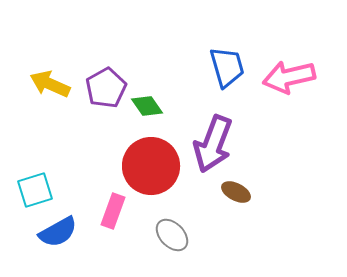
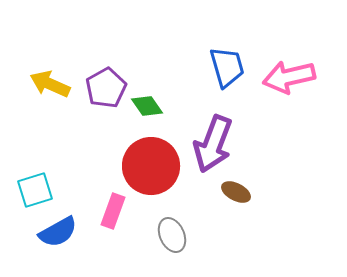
gray ellipse: rotated 20 degrees clockwise
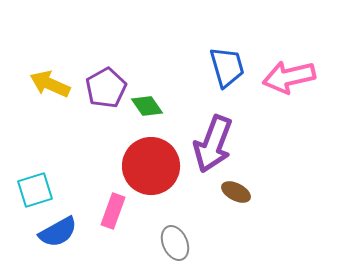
gray ellipse: moved 3 px right, 8 px down
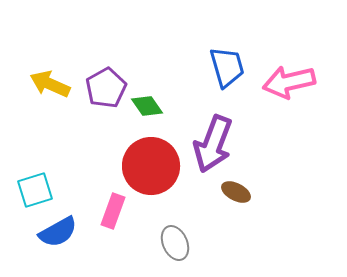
pink arrow: moved 5 px down
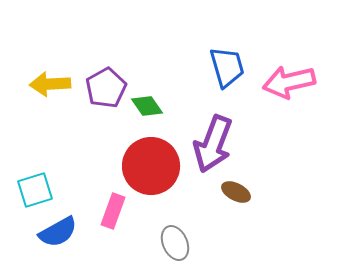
yellow arrow: rotated 27 degrees counterclockwise
